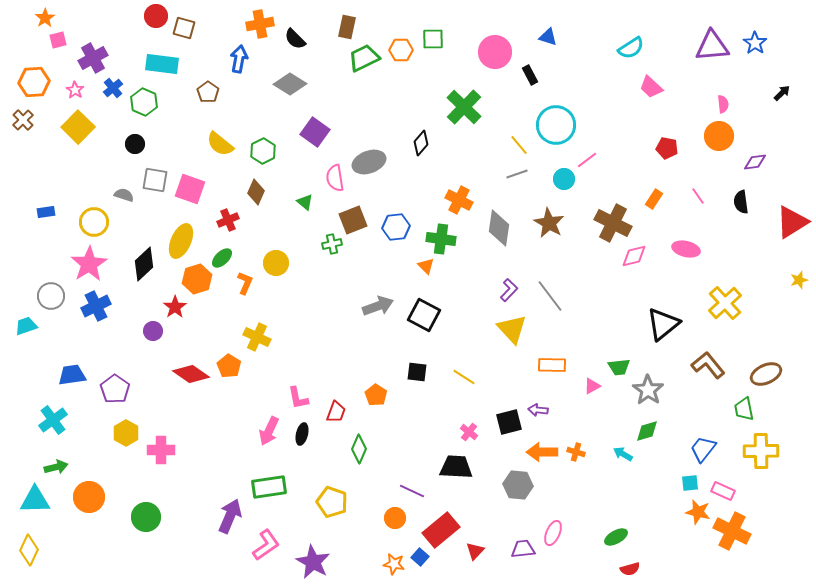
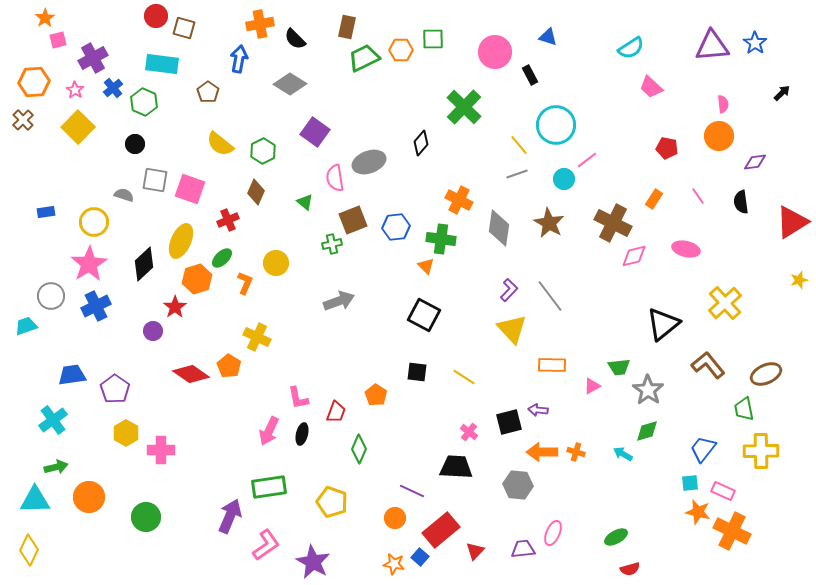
gray arrow at (378, 306): moved 39 px left, 5 px up
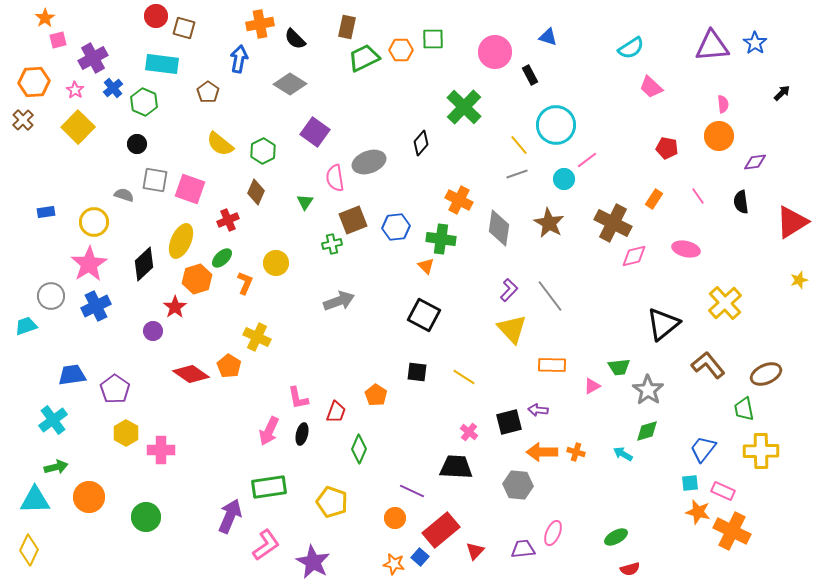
black circle at (135, 144): moved 2 px right
green triangle at (305, 202): rotated 24 degrees clockwise
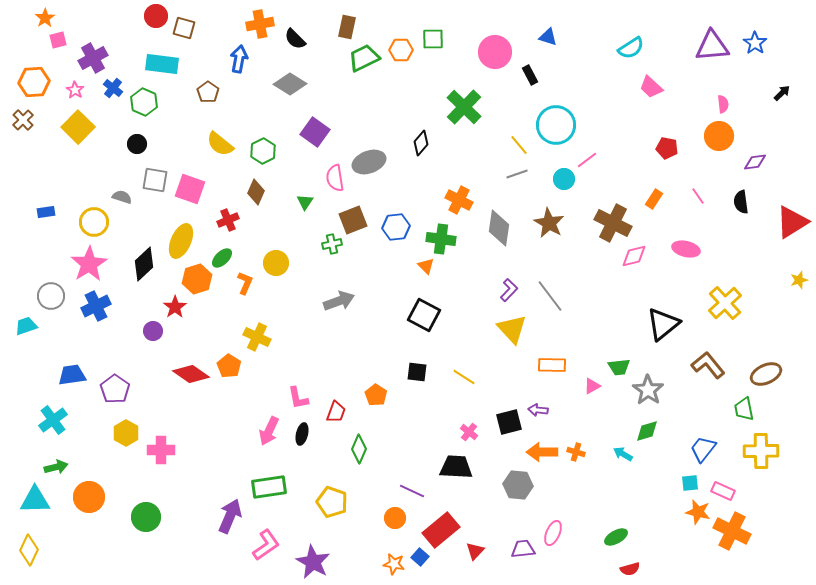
blue cross at (113, 88): rotated 12 degrees counterclockwise
gray semicircle at (124, 195): moved 2 px left, 2 px down
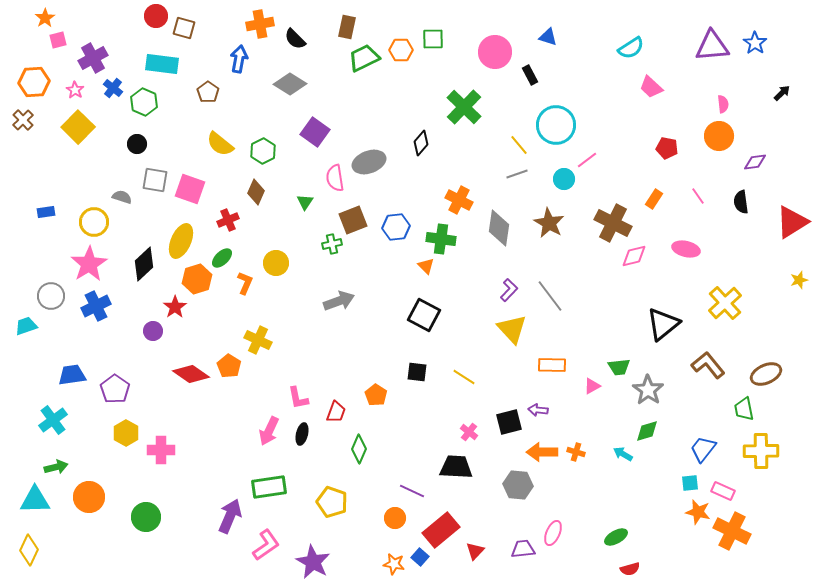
yellow cross at (257, 337): moved 1 px right, 3 px down
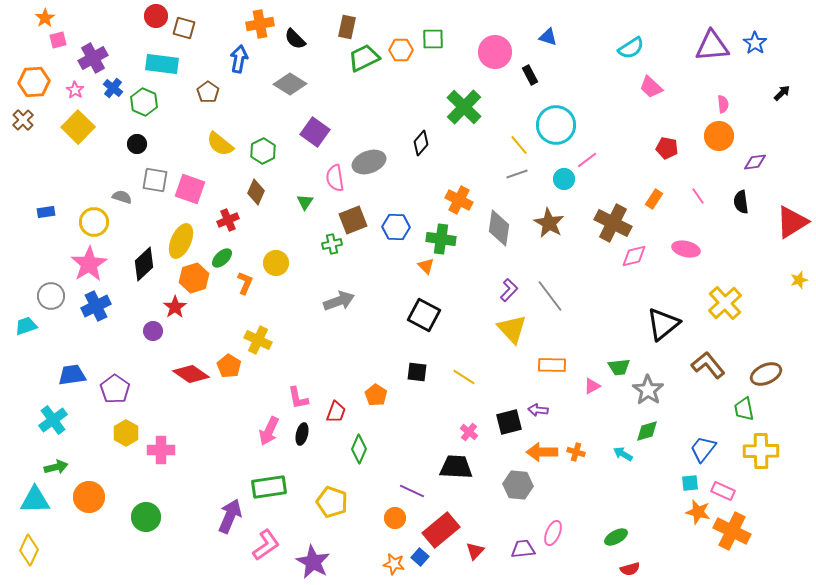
blue hexagon at (396, 227): rotated 8 degrees clockwise
orange hexagon at (197, 279): moved 3 px left, 1 px up
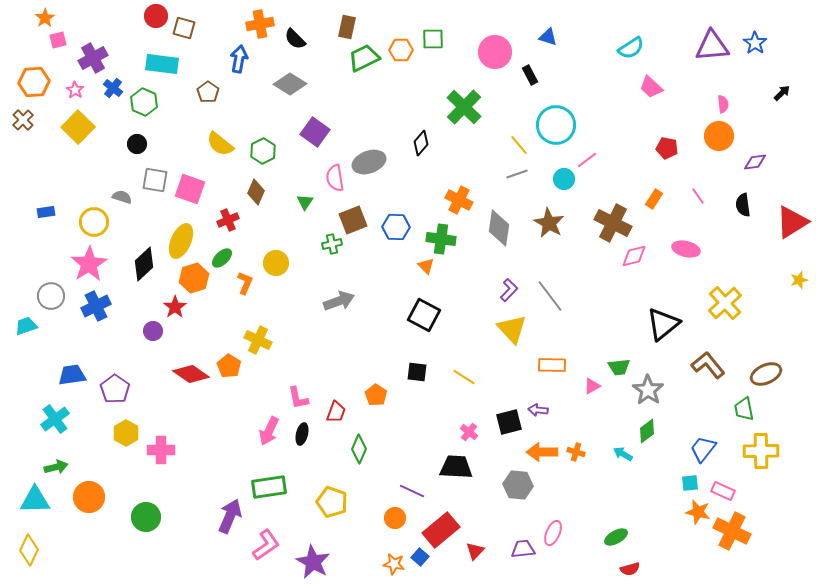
black semicircle at (741, 202): moved 2 px right, 3 px down
cyan cross at (53, 420): moved 2 px right, 1 px up
green diamond at (647, 431): rotated 20 degrees counterclockwise
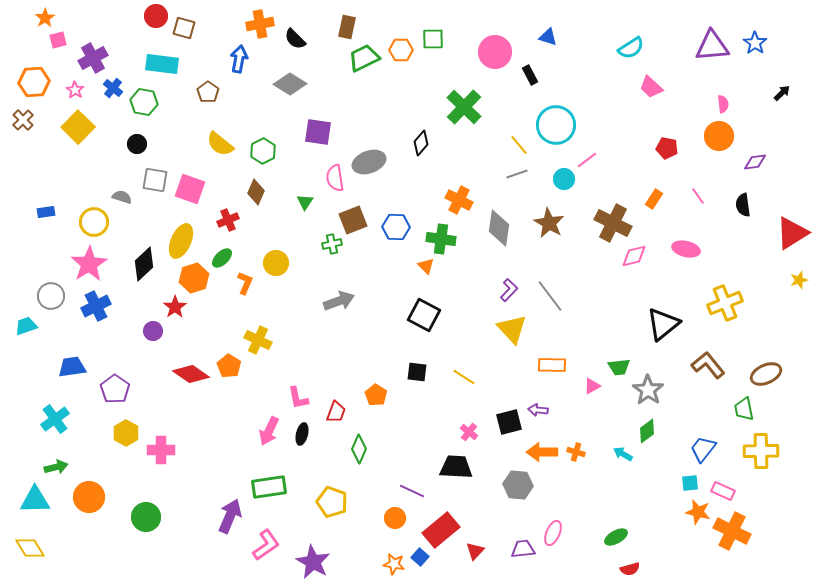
green hexagon at (144, 102): rotated 12 degrees counterclockwise
purple square at (315, 132): moved 3 px right; rotated 28 degrees counterclockwise
red triangle at (792, 222): moved 11 px down
yellow cross at (725, 303): rotated 20 degrees clockwise
blue trapezoid at (72, 375): moved 8 px up
yellow diamond at (29, 550): moved 1 px right, 2 px up; rotated 56 degrees counterclockwise
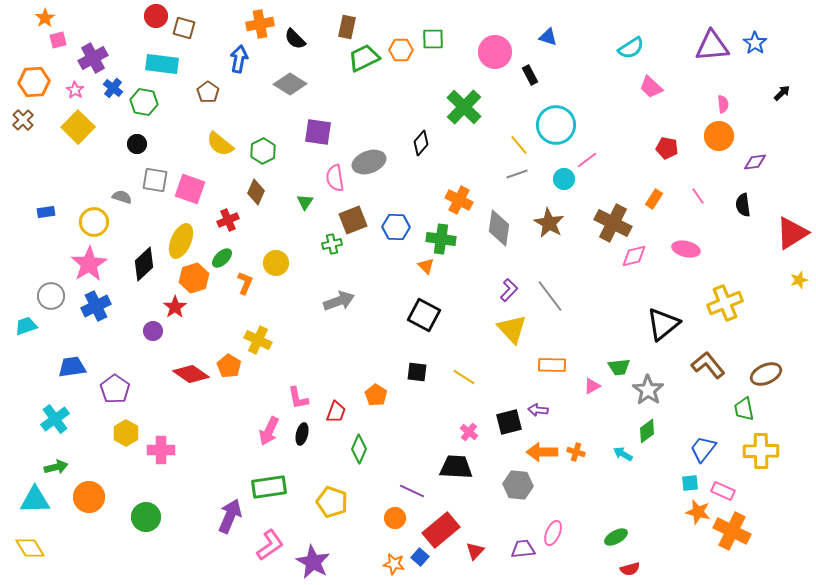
pink L-shape at (266, 545): moved 4 px right
